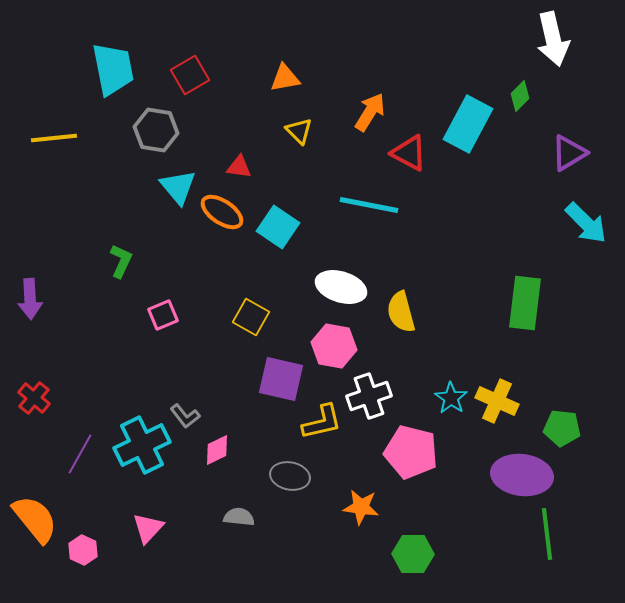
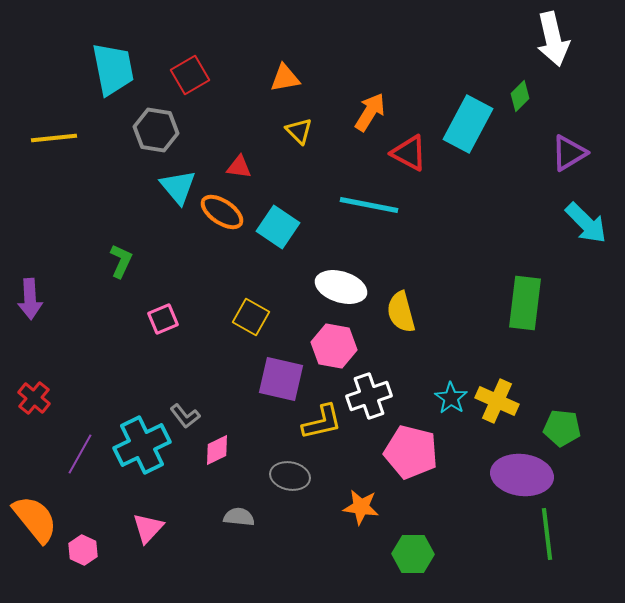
pink square at (163, 315): moved 4 px down
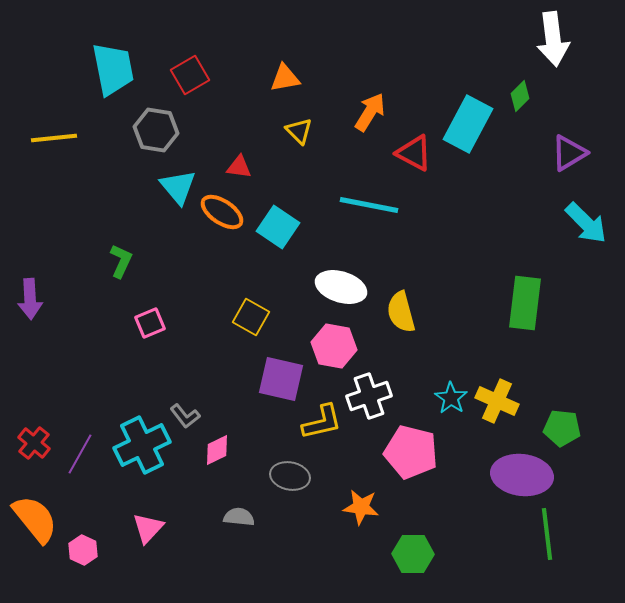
white arrow at (553, 39): rotated 6 degrees clockwise
red triangle at (409, 153): moved 5 px right
pink square at (163, 319): moved 13 px left, 4 px down
red cross at (34, 398): moved 45 px down
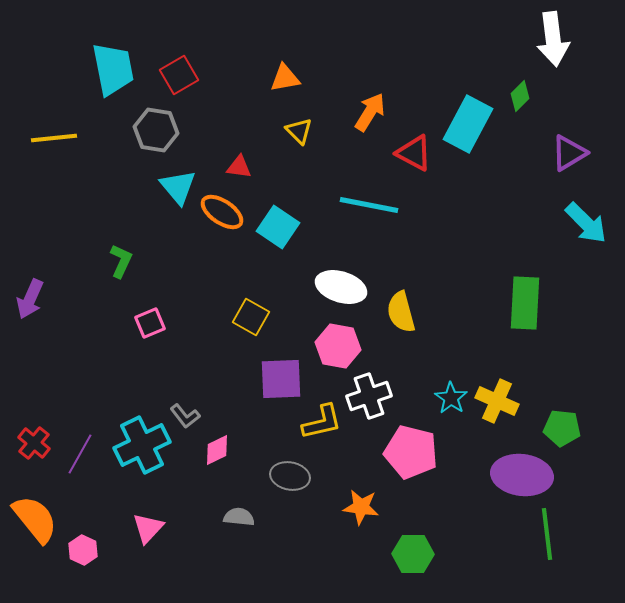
red square at (190, 75): moved 11 px left
purple arrow at (30, 299): rotated 27 degrees clockwise
green rectangle at (525, 303): rotated 4 degrees counterclockwise
pink hexagon at (334, 346): moved 4 px right
purple square at (281, 379): rotated 15 degrees counterclockwise
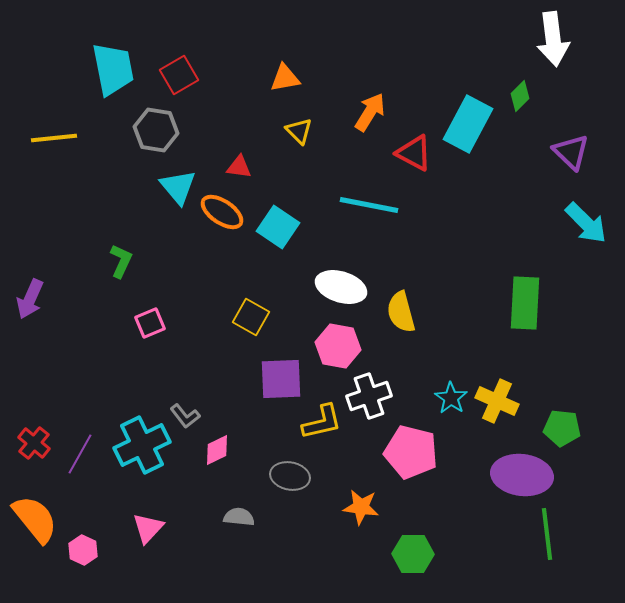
purple triangle at (569, 153): moved 2 px right, 1 px up; rotated 45 degrees counterclockwise
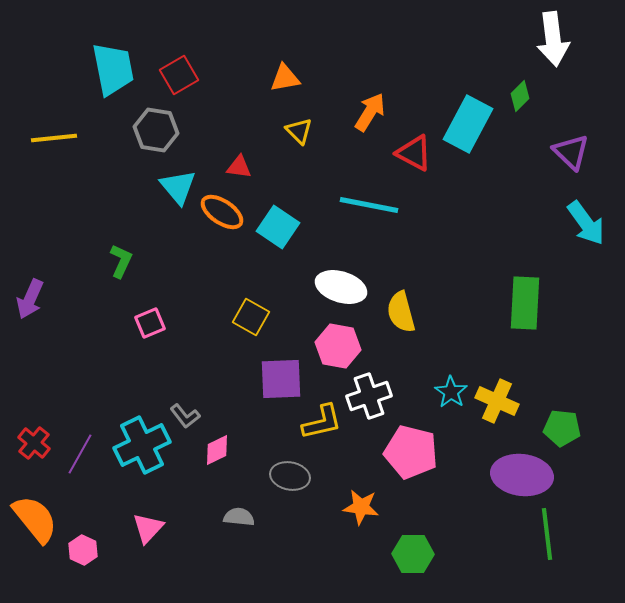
cyan arrow at (586, 223): rotated 9 degrees clockwise
cyan star at (451, 398): moved 6 px up
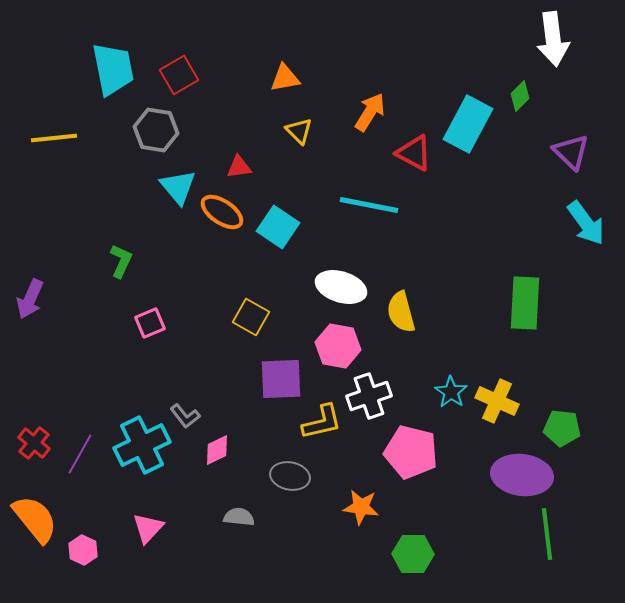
red triangle at (239, 167): rotated 16 degrees counterclockwise
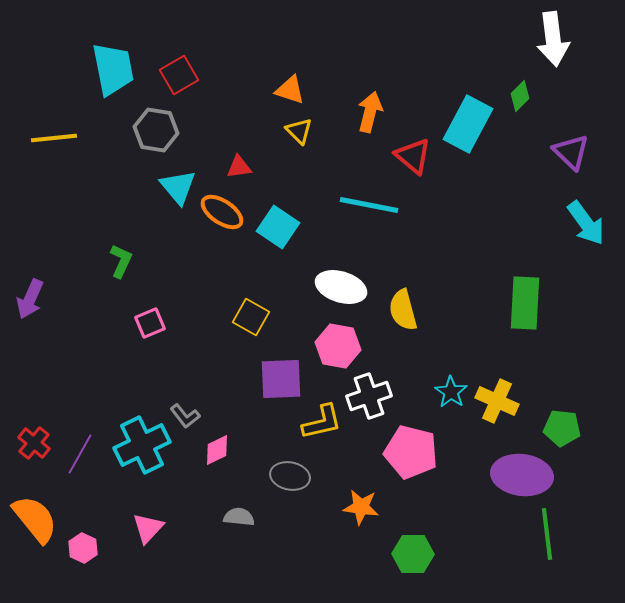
orange triangle at (285, 78): moved 5 px right, 12 px down; rotated 28 degrees clockwise
orange arrow at (370, 112): rotated 18 degrees counterclockwise
red triangle at (414, 153): moved 1 px left, 3 px down; rotated 12 degrees clockwise
yellow semicircle at (401, 312): moved 2 px right, 2 px up
pink hexagon at (83, 550): moved 2 px up
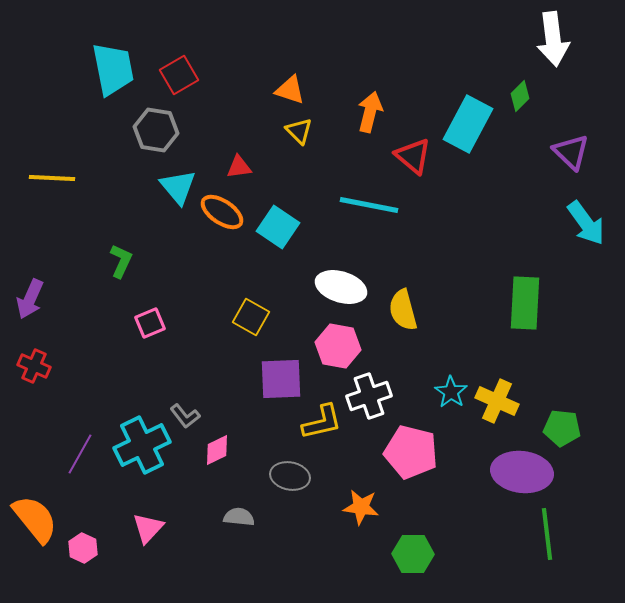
yellow line at (54, 138): moved 2 px left, 40 px down; rotated 9 degrees clockwise
red cross at (34, 443): moved 77 px up; rotated 16 degrees counterclockwise
purple ellipse at (522, 475): moved 3 px up
